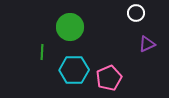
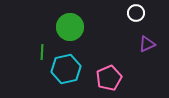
cyan hexagon: moved 8 px left, 1 px up; rotated 12 degrees counterclockwise
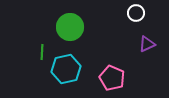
pink pentagon: moved 3 px right; rotated 25 degrees counterclockwise
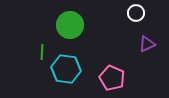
green circle: moved 2 px up
cyan hexagon: rotated 20 degrees clockwise
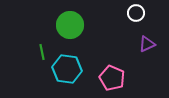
green line: rotated 14 degrees counterclockwise
cyan hexagon: moved 1 px right
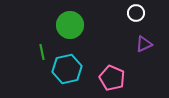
purple triangle: moved 3 px left
cyan hexagon: rotated 20 degrees counterclockwise
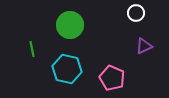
purple triangle: moved 2 px down
green line: moved 10 px left, 3 px up
cyan hexagon: rotated 24 degrees clockwise
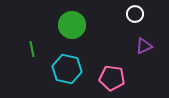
white circle: moved 1 px left, 1 px down
green circle: moved 2 px right
pink pentagon: rotated 15 degrees counterclockwise
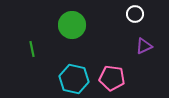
cyan hexagon: moved 7 px right, 10 px down
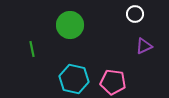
green circle: moved 2 px left
pink pentagon: moved 1 px right, 4 px down
